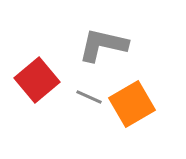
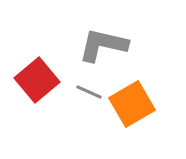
gray line: moved 5 px up
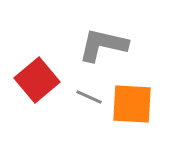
gray line: moved 5 px down
orange square: rotated 33 degrees clockwise
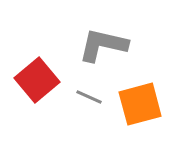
orange square: moved 8 px right; rotated 18 degrees counterclockwise
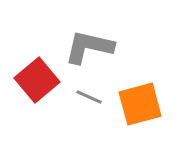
gray L-shape: moved 14 px left, 2 px down
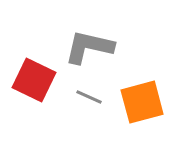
red square: moved 3 px left; rotated 24 degrees counterclockwise
orange square: moved 2 px right, 2 px up
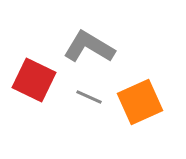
gray L-shape: rotated 18 degrees clockwise
orange square: moved 2 px left; rotated 9 degrees counterclockwise
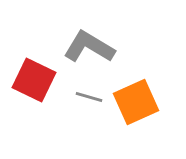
gray line: rotated 8 degrees counterclockwise
orange square: moved 4 px left
